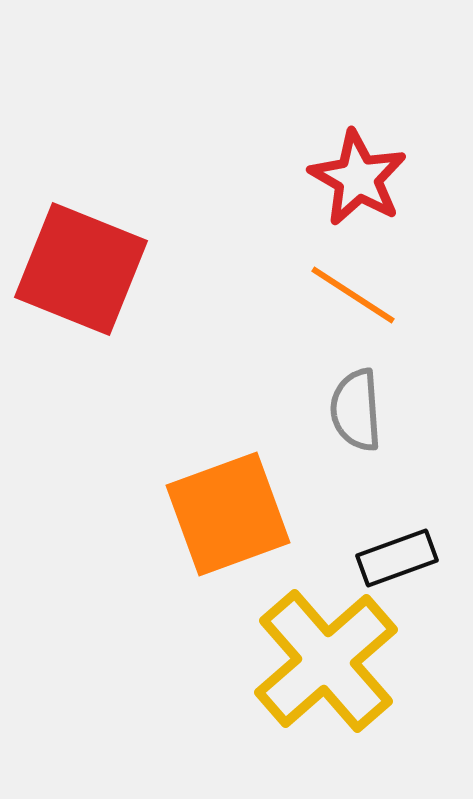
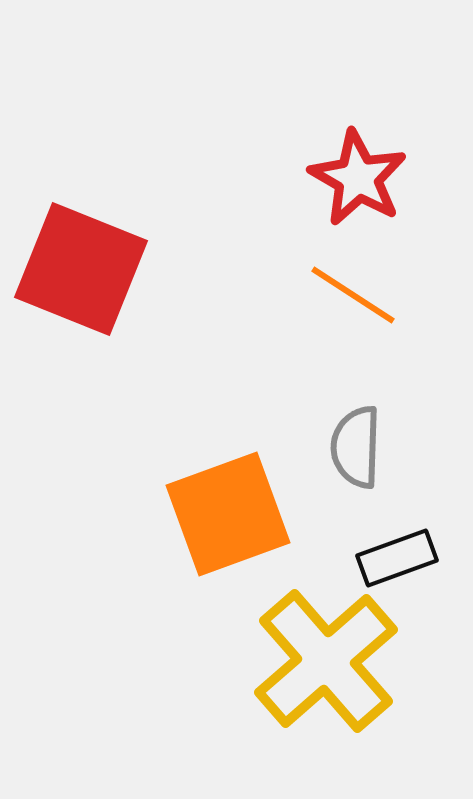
gray semicircle: moved 37 px down; rotated 6 degrees clockwise
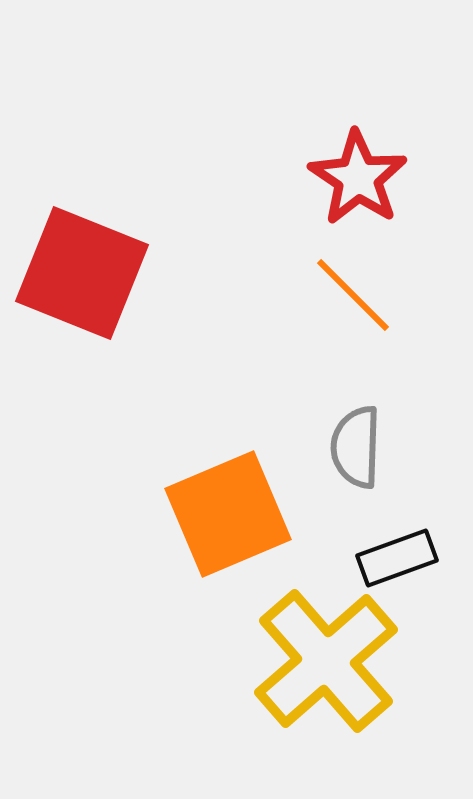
red star: rotated 4 degrees clockwise
red square: moved 1 px right, 4 px down
orange line: rotated 12 degrees clockwise
orange square: rotated 3 degrees counterclockwise
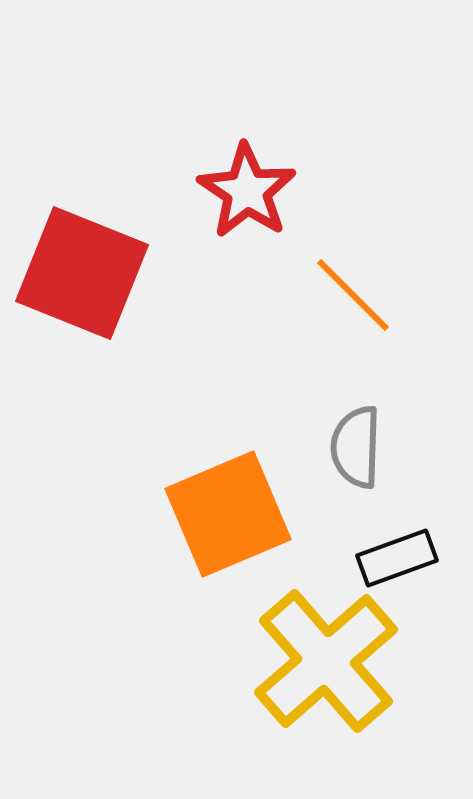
red star: moved 111 px left, 13 px down
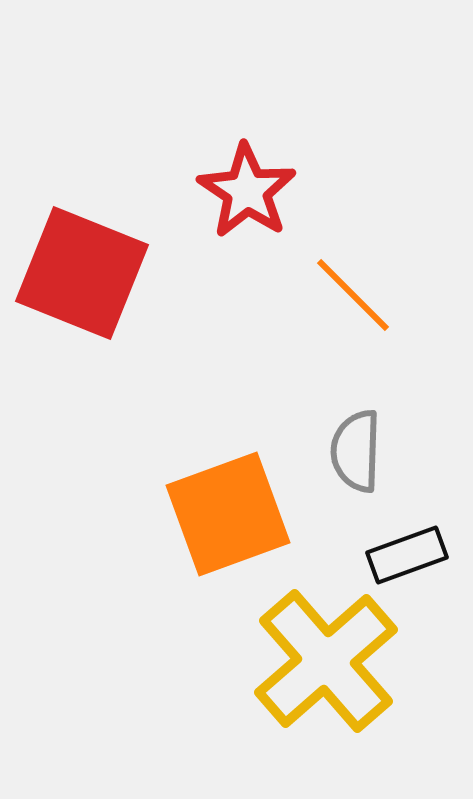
gray semicircle: moved 4 px down
orange square: rotated 3 degrees clockwise
black rectangle: moved 10 px right, 3 px up
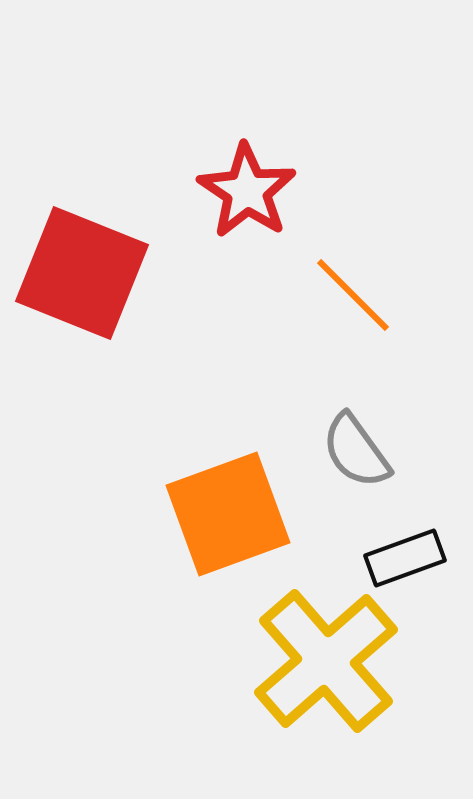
gray semicircle: rotated 38 degrees counterclockwise
black rectangle: moved 2 px left, 3 px down
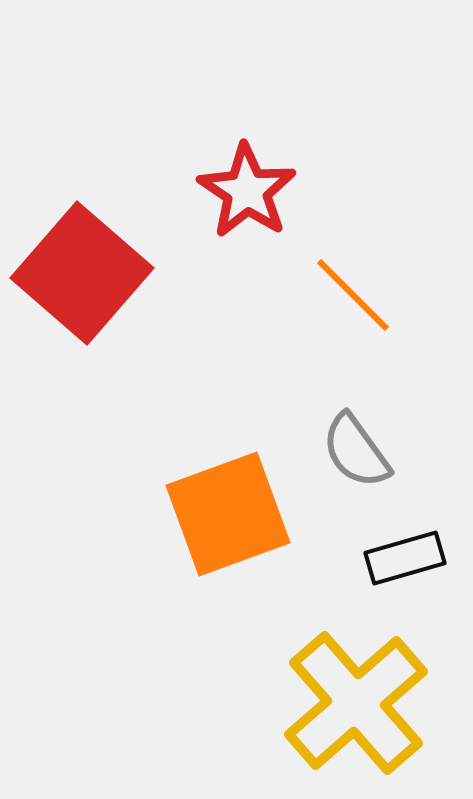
red square: rotated 19 degrees clockwise
black rectangle: rotated 4 degrees clockwise
yellow cross: moved 30 px right, 42 px down
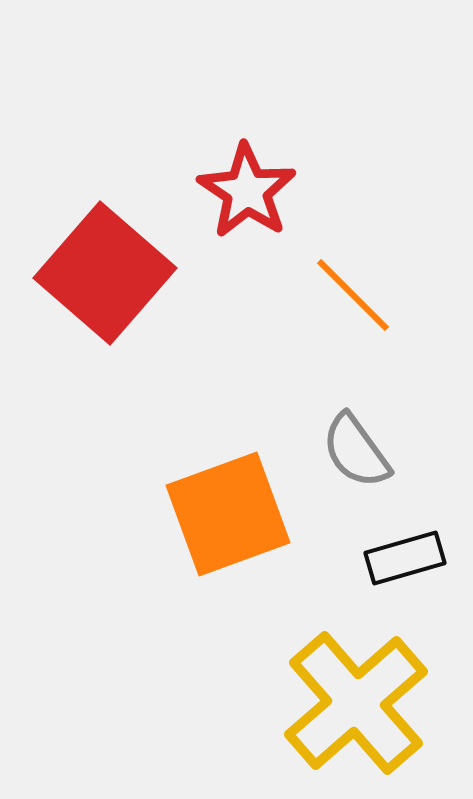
red square: moved 23 px right
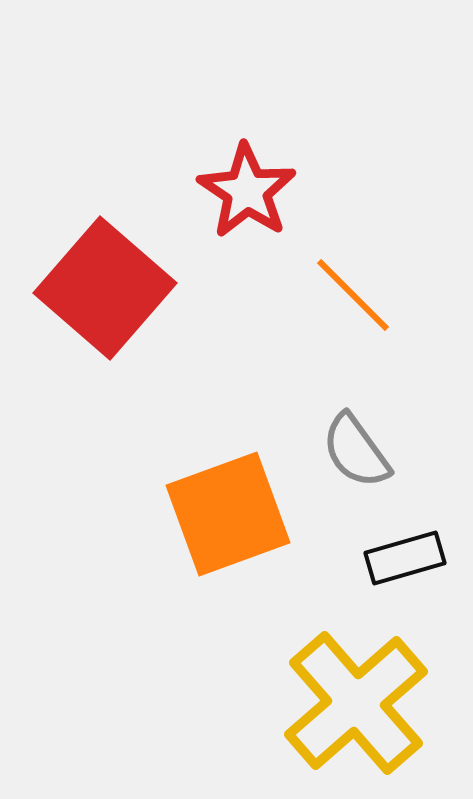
red square: moved 15 px down
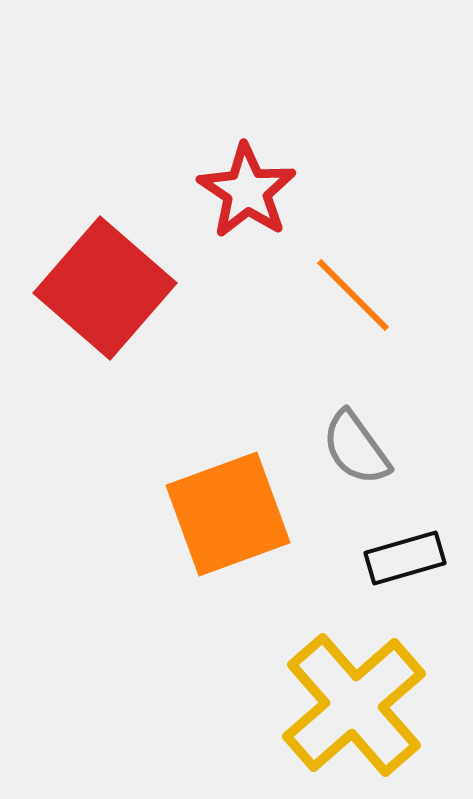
gray semicircle: moved 3 px up
yellow cross: moved 2 px left, 2 px down
